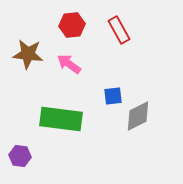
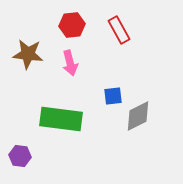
pink arrow: moved 1 px right, 1 px up; rotated 140 degrees counterclockwise
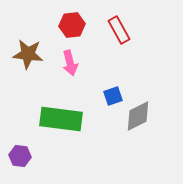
blue square: rotated 12 degrees counterclockwise
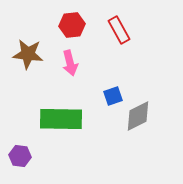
green rectangle: rotated 6 degrees counterclockwise
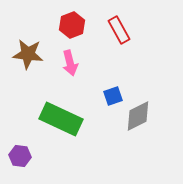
red hexagon: rotated 15 degrees counterclockwise
green rectangle: rotated 24 degrees clockwise
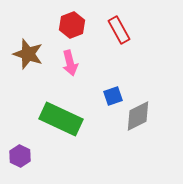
brown star: rotated 12 degrees clockwise
purple hexagon: rotated 20 degrees clockwise
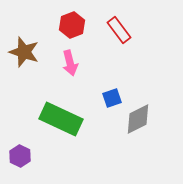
red rectangle: rotated 8 degrees counterclockwise
brown star: moved 4 px left, 2 px up
blue square: moved 1 px left, 2 px down
gray diamond: moved 3 px down
